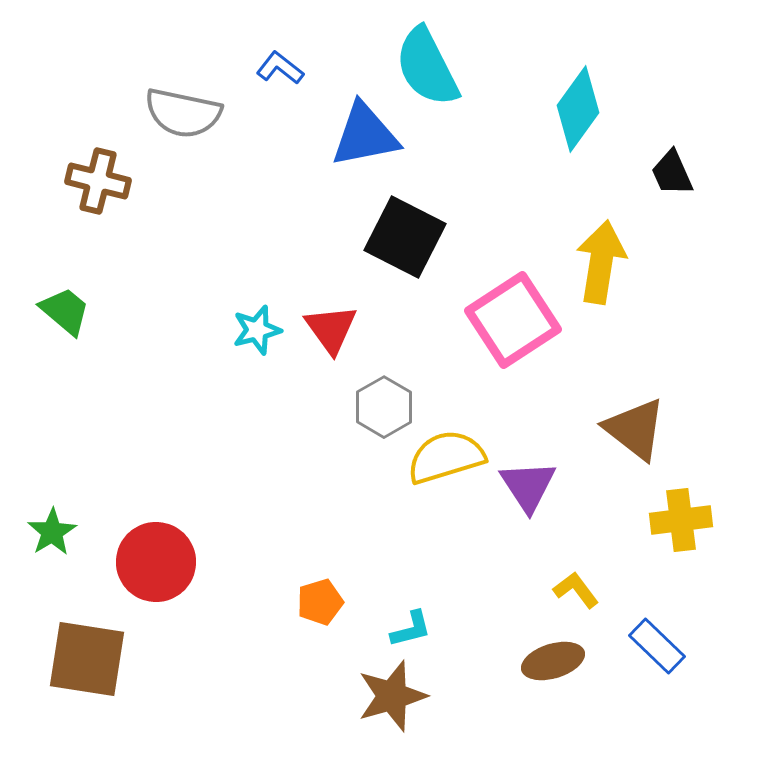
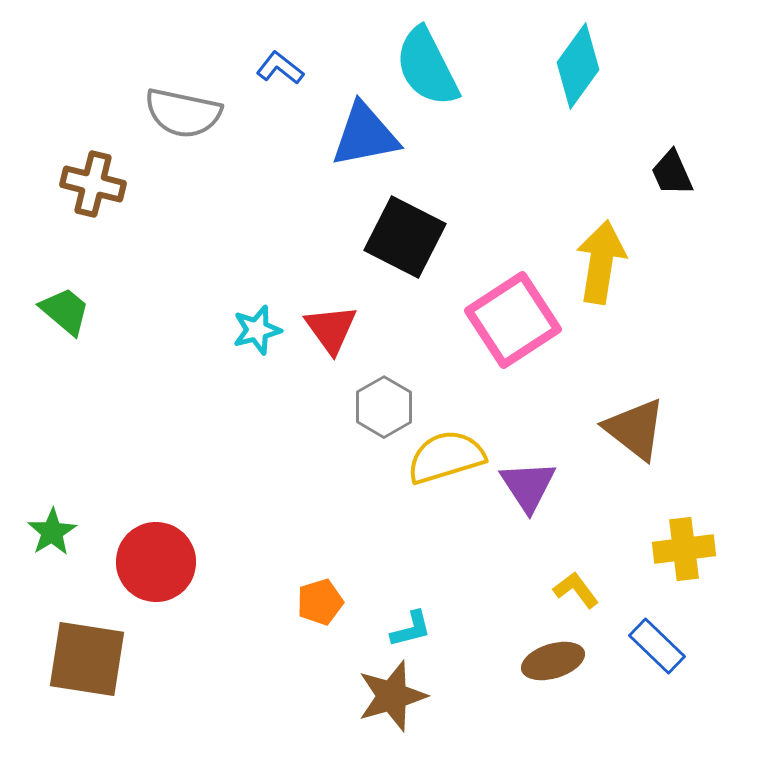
cyan diamond: moved 43 px up
brown cross: moved 5 px left, 3 px down
yellow cross: moved 3 px right, 29 px down
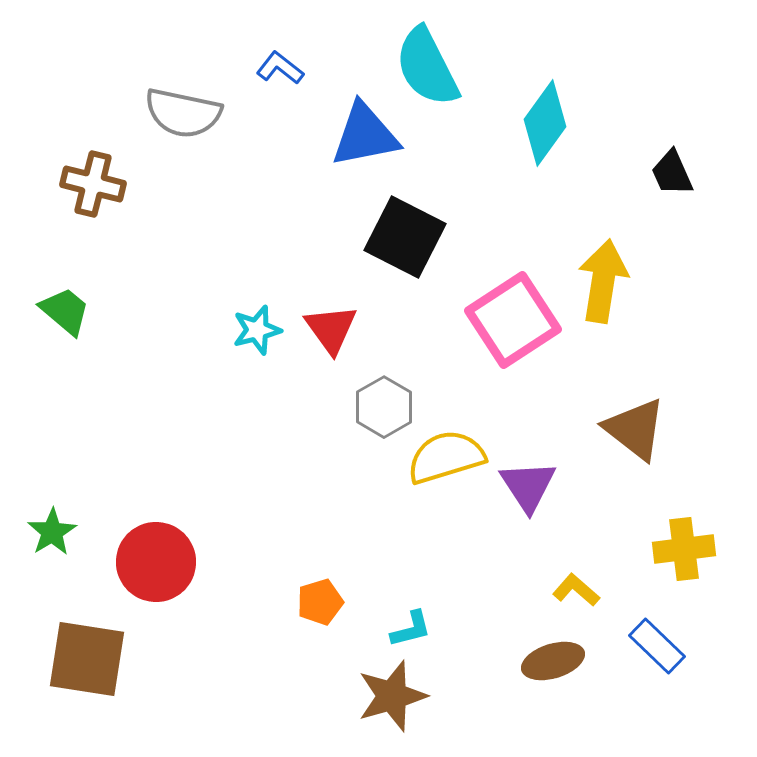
cyan diamond: moved 33 px left, 57 px down
yellow arrow: moved 2 px right, 19 px down
yellow L-shape: rotated 12 degrees counterclockwise
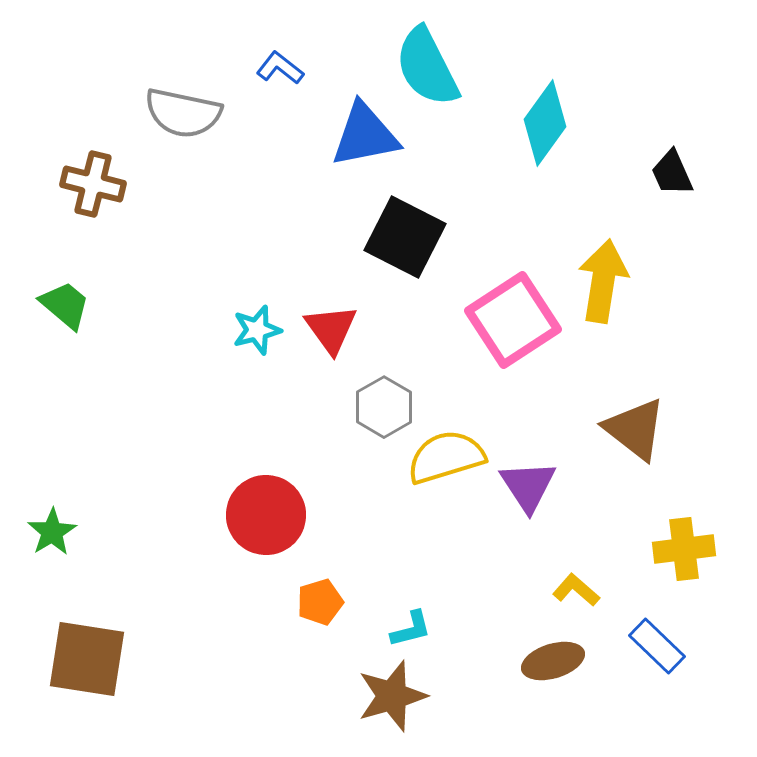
green trapezoid: moved 6 px up
red circle: moved 110 px right, 47 px up
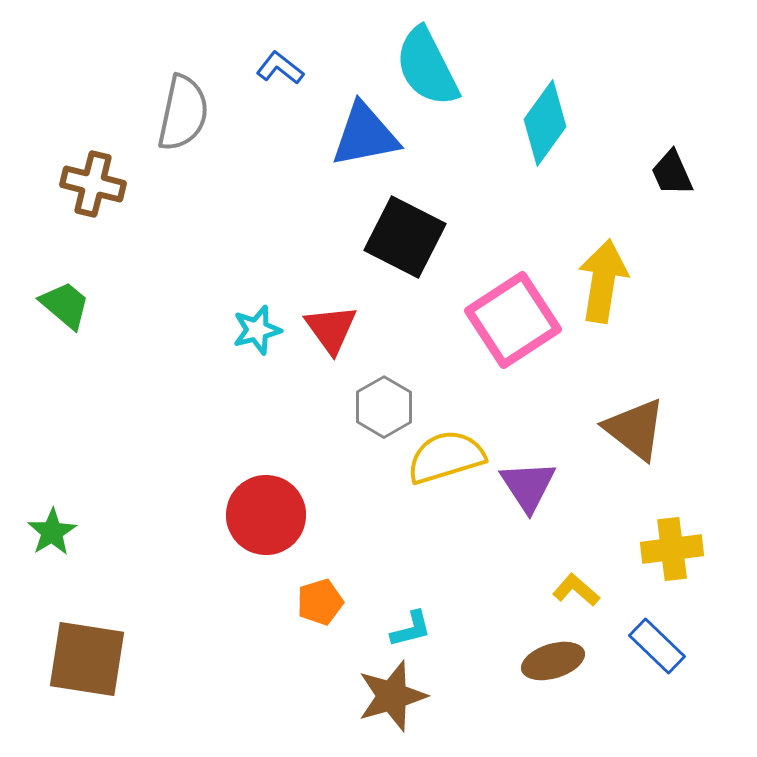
gray semicircle: rotated 90 degrees counterclockwise
yellow cross: moved 12 px left
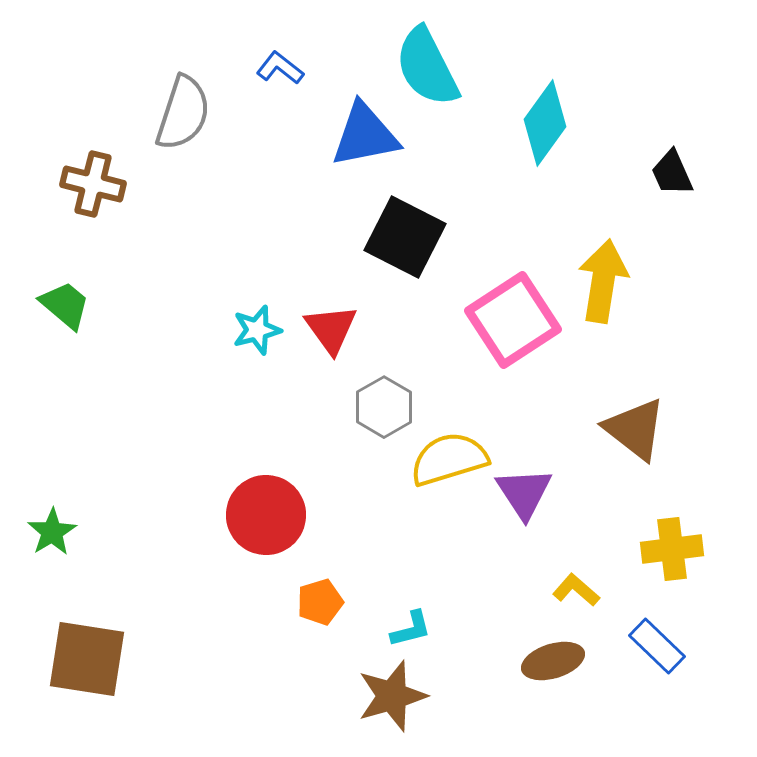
gray semicircle: rotated 6 degrees clockwise
yellow semicircle: moved 3 px right, 2 px down
purple triangle: moved 4 px left, 7 px down
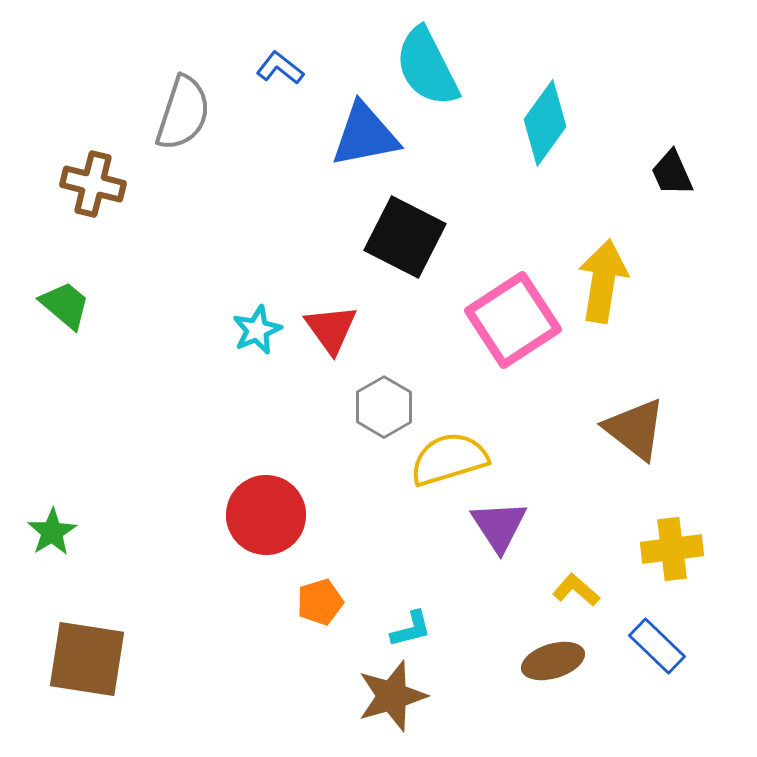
cyan star: rotated 9 degrees counterclockwise
purple triangle: moved 25 px left, 33 px down
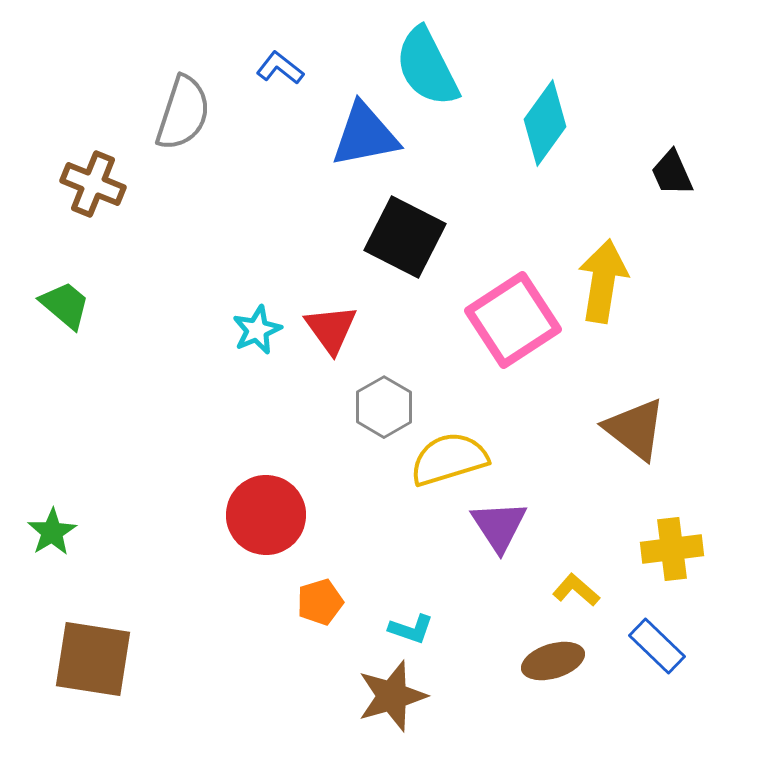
brown cross: rotated 8 degrees clockwise
cyan L-shape: rotated 33 degrees clockwise
brown square: moved 6 px right
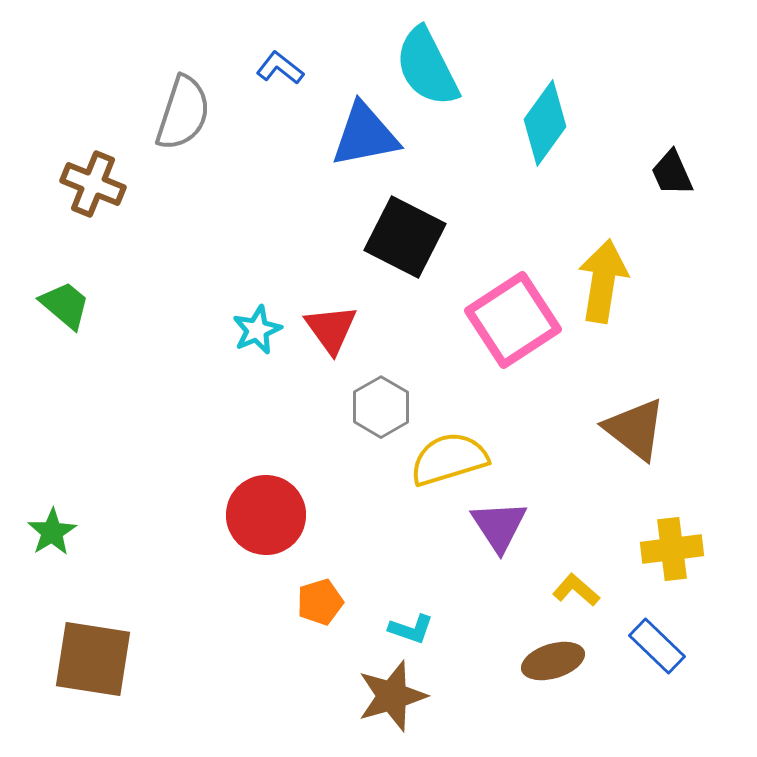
gray hexagon: moved 3 px left
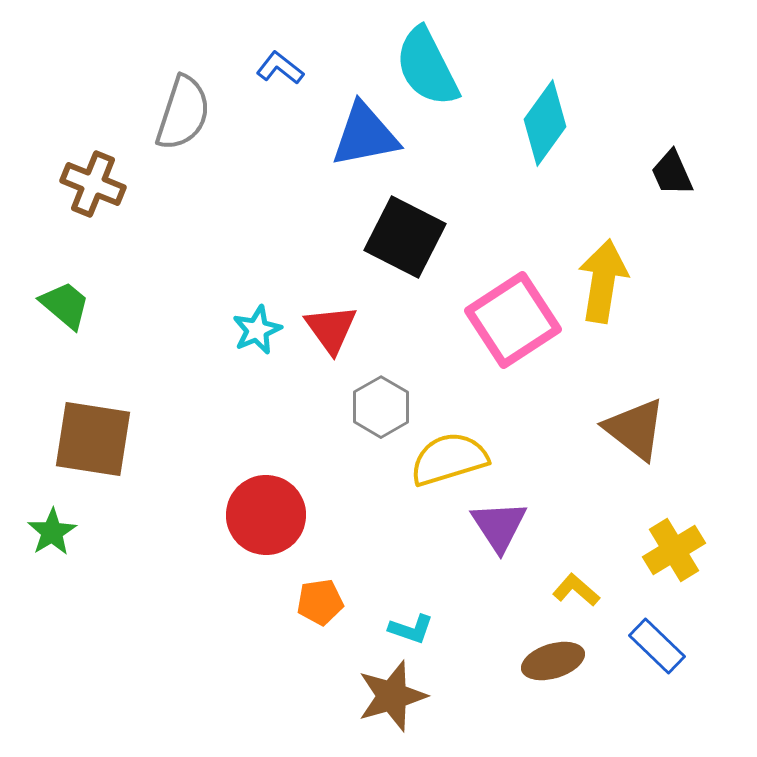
yellow cross: moved 2 px right, 1 px down; rotated 24 degrees counterclockwise
orange pentagon: rotated 9 degrees clockwise
brown square: moved 220 px up
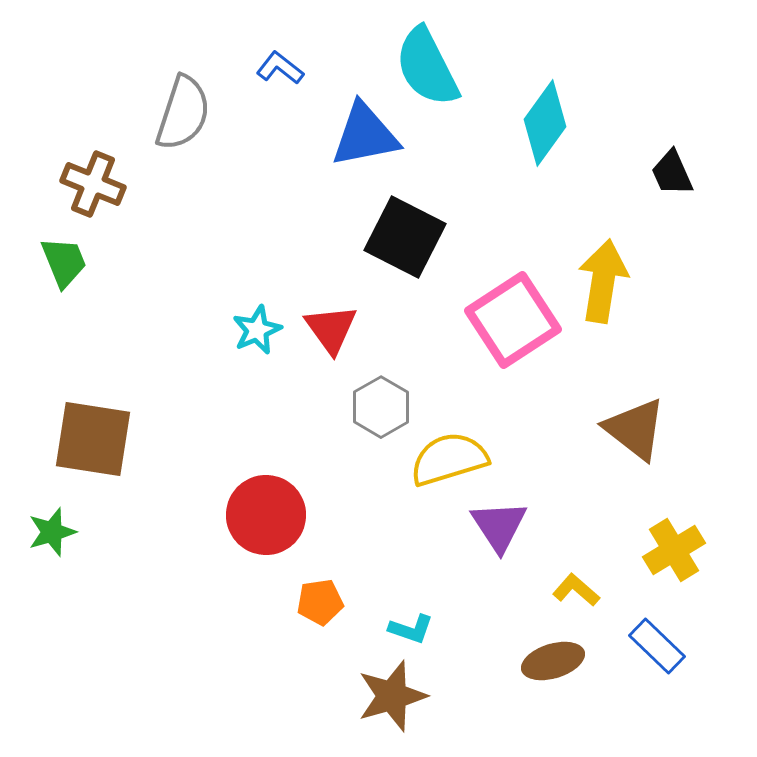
green trapezoid: moved 1 px left, 43 px up; rotated 28 degrees clockwise
green star: rotated 15 degrees clockwise
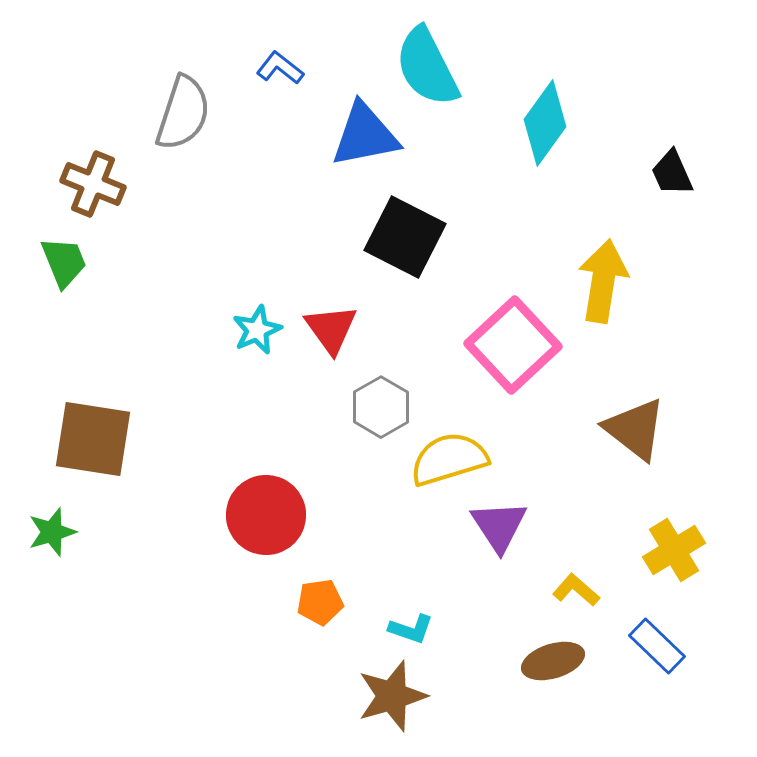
pink square: moved 25 px down; rotated 10 degrees counterclockwise
